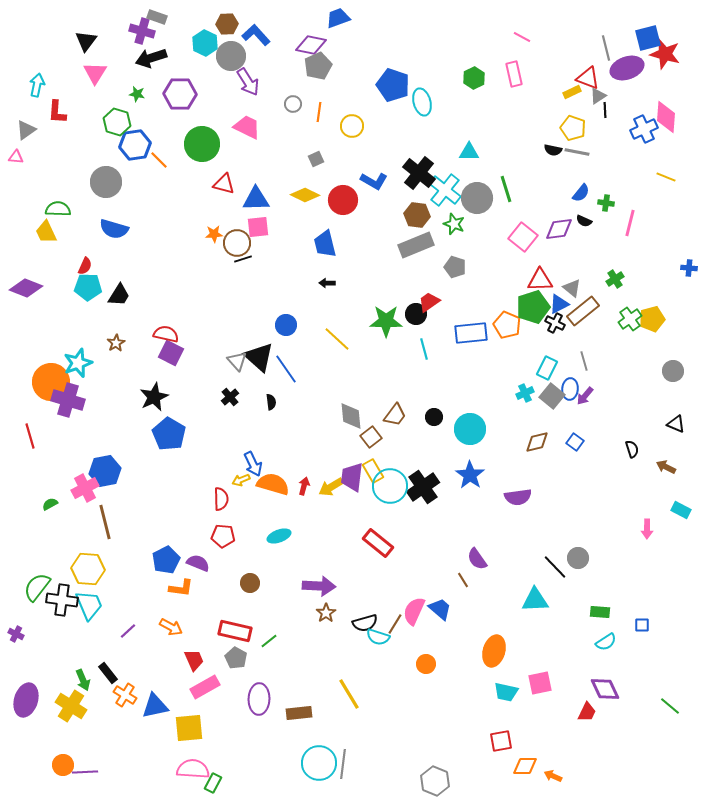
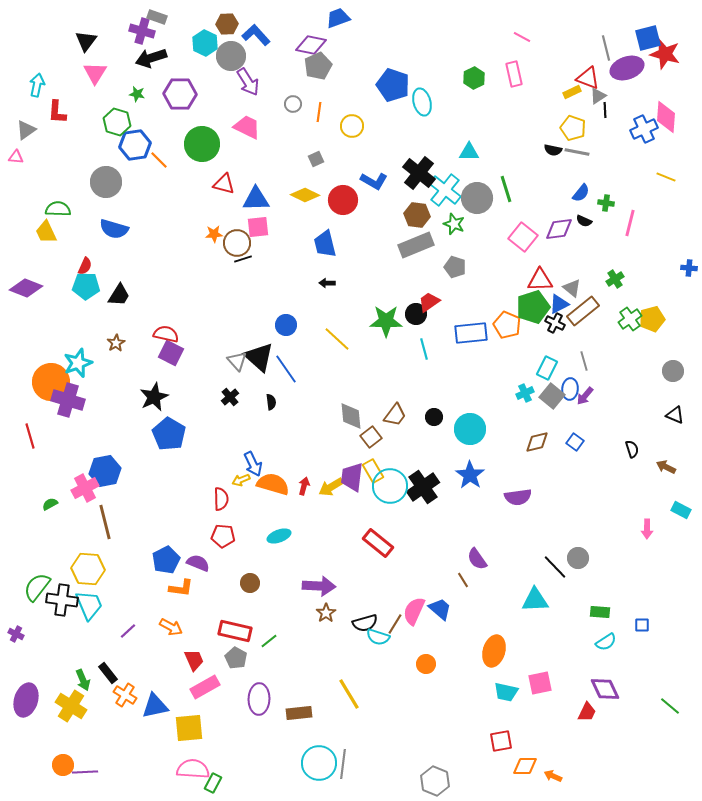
cyan pentagon at (88, 287): moved 2 px left, 1 px up
black triangle at (676, 424): moved 1 px left, 9 px up
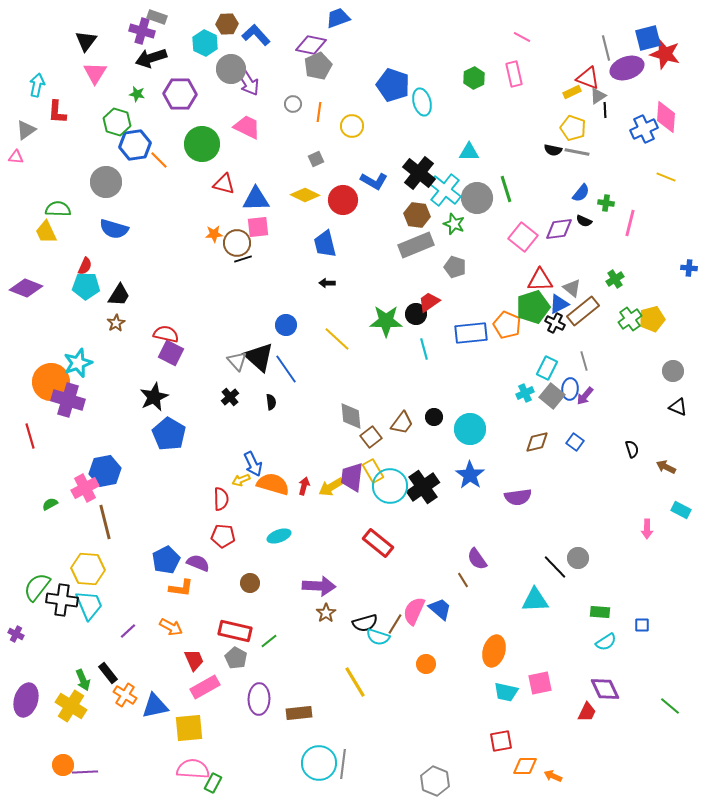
gray circle at (231, 56): moved 13 px down
brown star at (116, 343): moved 20 px up
brown trapezoid at (395, 415): moved 7 px right, 8 px down
black triangle at (675, 415): moved 3 px right, 8 px up
yellow line at (349, 694): moved 6 px right, 12 px up
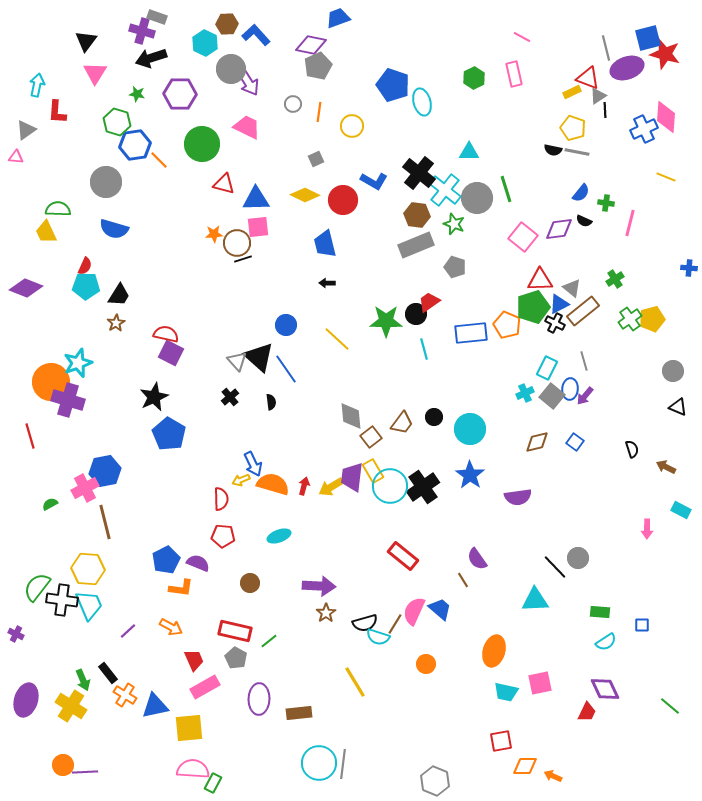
red rectangle at (378, 543): moved 25 px right, 13 px down
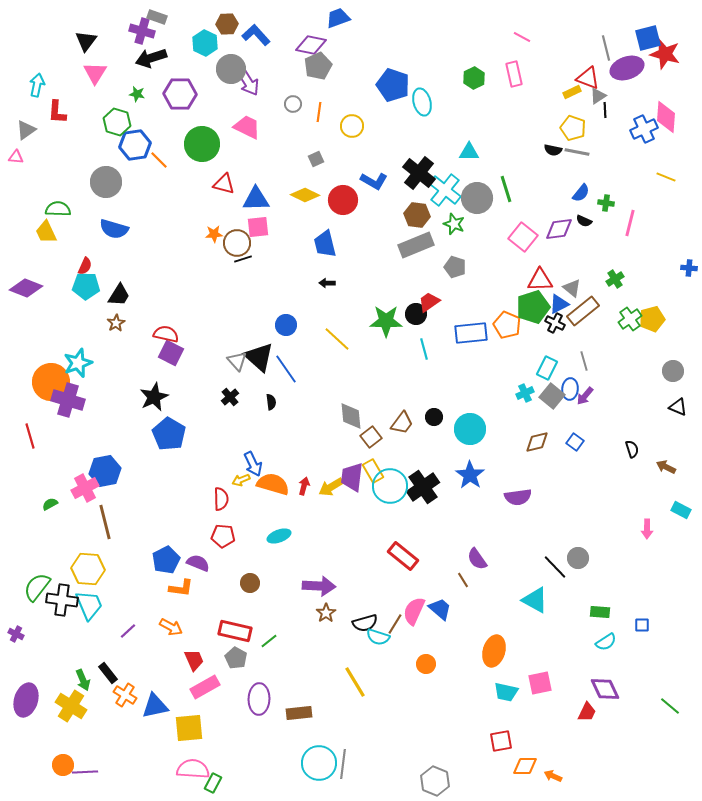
cyan triangle at (535, 600): rotated 32 degrees clockwise
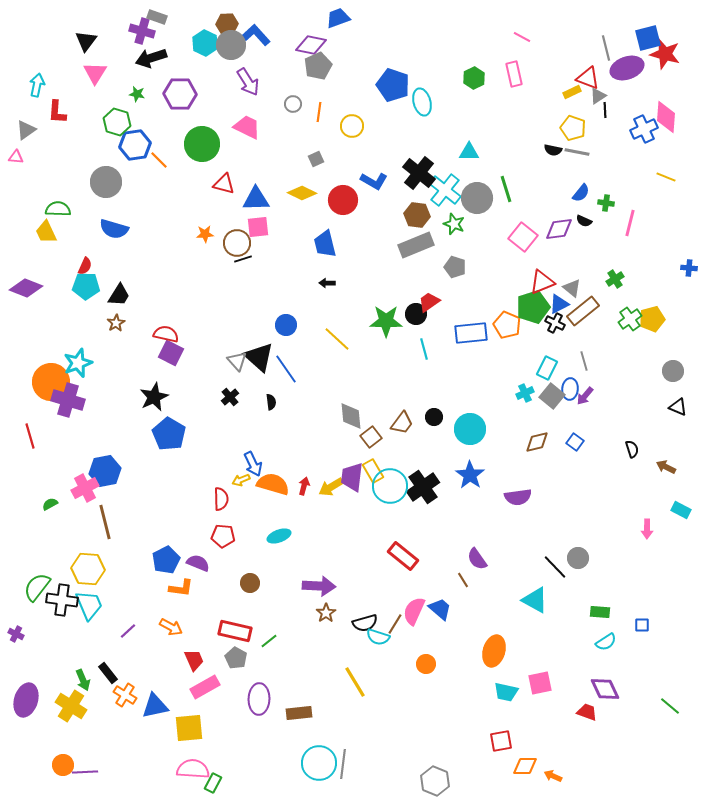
gray circle at (231, 69): moved 24 px up
yellow diamond at (305, 195): moved 3 px left, 2 px up
orange star at (214, 234): moved 9 px left
red triangle at (540, 280): moved 2 px right, 2 px down; rotated 20 degrees counterclockwise
red trapezoid at (587, 712): rotated 95 degrees counterclockwise
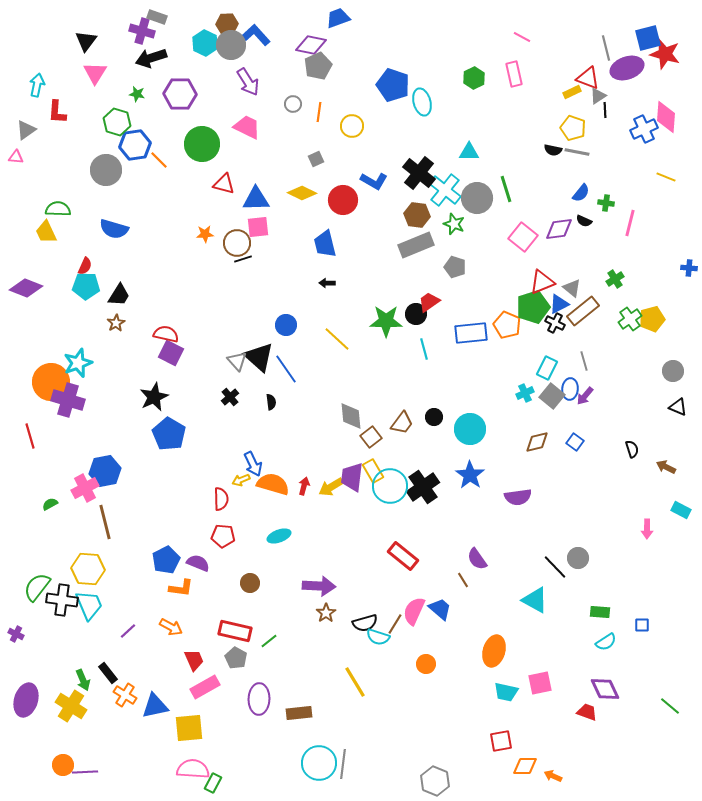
gray circle at (106, 182): moved 12 px up
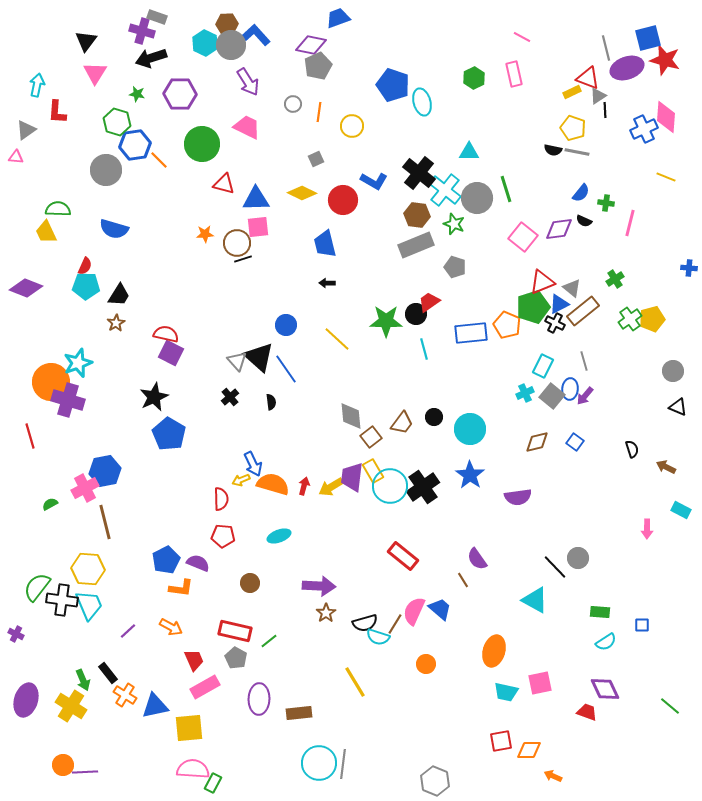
red star at (665, 54): moved 6 px down
cyan rectangle at (547, 368): moved 4 px left, 2 px up
orange diamond at (525, 766): moved 4 px right, 16 px up
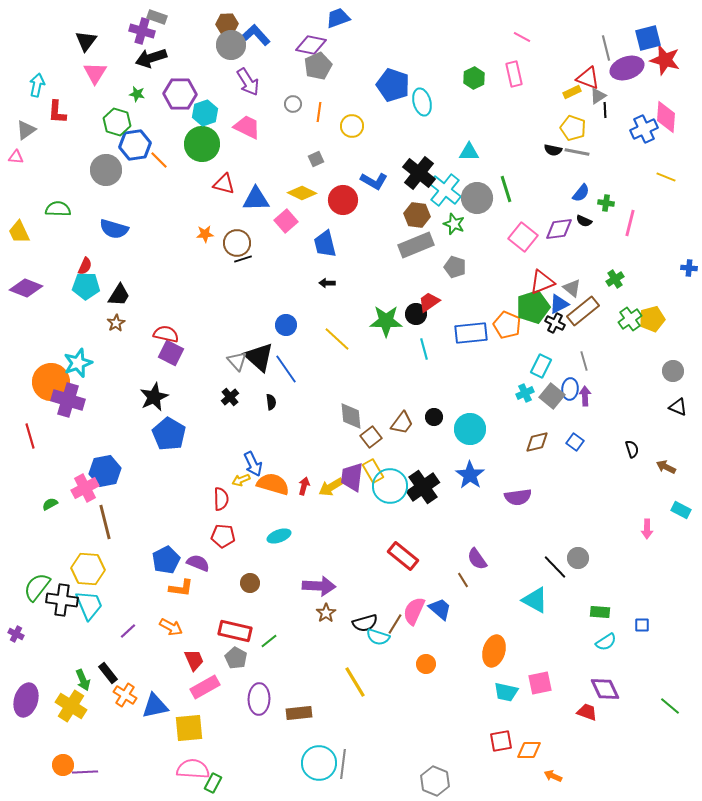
cyan hexagon at (205, 43): moved 70 px down; rotated 15 degrees clockwise
pink square at (258, 227): moved 28 px right, 6 px up; rotated 35 degrees counterclockwise
yellow trapezoid at (46, 232): moved 27 px left
cyan rectangle at (543, 366): moved 2 px left
purple arrow at (585, 396): rotated 138 degrees clockwise
